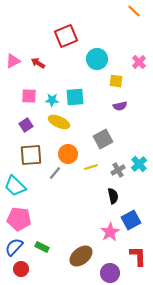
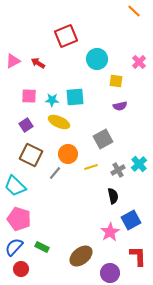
brown square: rotated 30 degrees clockwise
pink pentagon: rotated 10 degrees clockwise
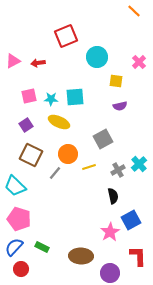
cyan circle: moved 2 px up
red arrow: rotated 40 degrees counterclockwise
pink square: rotated 14 degrees counterclockwise
cyan star: moved 1 px left, 1 px up
yellow line: moved 2 px left
brown ellipse: rotated 40 degrees clockwise
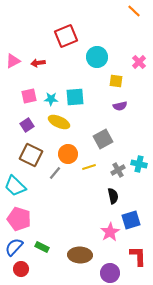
purple square: moved 1 px right
cyan cross: rotated 35 degrees counterclockwise
blue square: rotated 12 degrees clockwise
brown ellipse: moved 1 px left, 1 px up
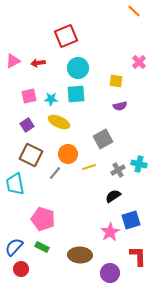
cyan circle: moved 19 px left, 11 px down
cyan square: moved 1 px right, 3 px up
cyan trapezoid: moved 2 px up; rotated 35 degrees clockwise
black semicircle: rotated 112 degrees counterclockwise
pink pentagon: moved 24 px right
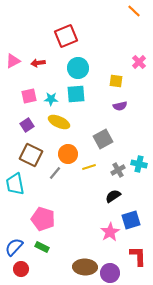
brown ellipse: moved 5 px right, 12 px down
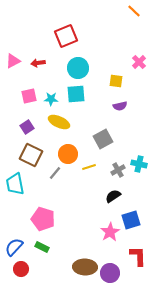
purple square: moved 2 px down
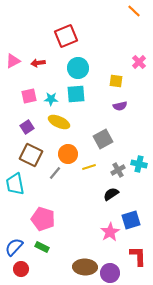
black semicircle: moved 2 px left, 2 px up
